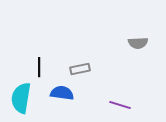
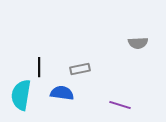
cyan semicircle: moved 3 px up
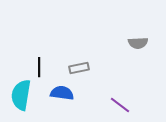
gray rectangle: moved 1 px left, 1 px up
purple line: rotated 20 degrees clockwise
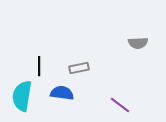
black line: moved 1 px up
cyan semicircle: moved 1 px right, 1 px down
